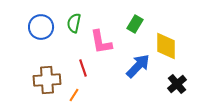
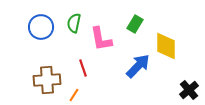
pink L-shape: moved 3 px up
black cross: moved 12 px right, 6 px down
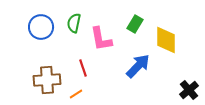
yellow diamond: moved 6 px up
orange line: moved 2 px right, 1 px up; rotated 24 degrees clockwise
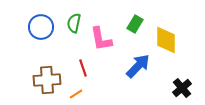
black cross: moved 7 px left, 2 px up
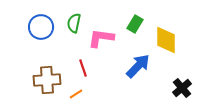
pink L-shape: moved 1 px up; rotated 108 degrees clockwise
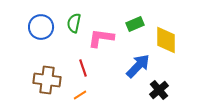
green rectangle: rotated 36 degrees clockwise
brown cross: rotated 12 degrees clockwise
black cross: moved 23 px left, 2 px down
orange line: moved 4 px right, 1 px down
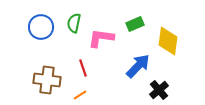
yellow diamond: moved 2 px right, 1 px down; rotated 8 degrees clockwise
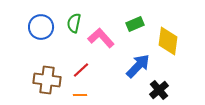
pink L-shape: rotated 40 degrees clockwise
red line: moved 2 px left, 2 px down; rotated 66 degrees clockwise
orange line: rotated 32 degrees clockwise
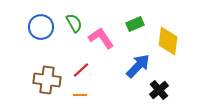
green semicircle: rotated 138 degrees clockwise
pink L-shape: rotated 8 degrees clockwise
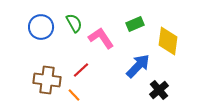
orange line: moved 6 px left; rotated 48 degrees clockwise
